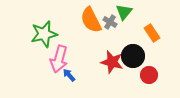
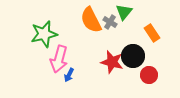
blue arrow: rotated 112 degrees counterclockwise
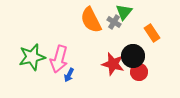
gray cross: moved 4 px right
green star: moved 12 px left, 23 px down
red star: moved 1 px right, 2 px down
red circle: moved 10 px left, 3 px up
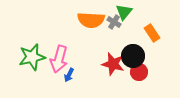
orange semicircle: rotated 60 degrees counterclockwise
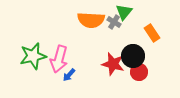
green star: moved 1 px right, 1 px up
blue arrow: rotated 16 degrees clockwise
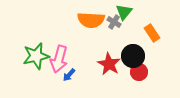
green star: moved 3 px right
red star: moved 4 px left; rotated 15 degrees clockwise
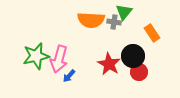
gray cross: rotated 24 degrees counterclockwise
blue arrow: moved 1 px down
